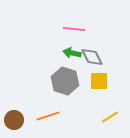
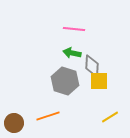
gray diamond: moved 9 px down; rotated 30 degrees clockwise
brown circle: moved 3 px down
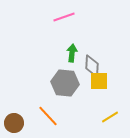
pink line: moved 10 px left, 12 px up; rotated 25 degrees counterclockwise
green arrow: rotated 84 degrees clockwise
gray hexagon: moved 2 px down; rotated 12 degrees counterclockwise
orange line: rotated 65 degrees clockwise
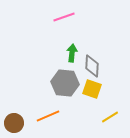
yellow square: moved 7 px left, 8 px down; rotated 18 degrees clockwise
orange line: rotated 70 degrees counterclockwise
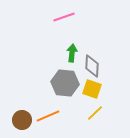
yellow line: moved 15 px left, 4 px up; rotated 12 degrees counterclockwise
brown circle: moved 8 px right, 3 px up
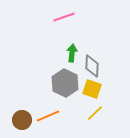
gray hexagon: rotated 20 degrees clockwise
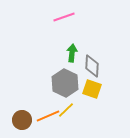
yellow line: moved 29 px left, 3 px up
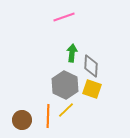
gray diamond: moved 1 px left
gray hexagon: moved 2 px down
orange line: rotated 65 degrees counterclockwise
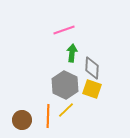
pink line: moved 13 px down
gray diamond: moved 1 px right, 2 px down
